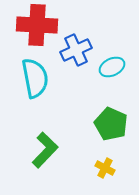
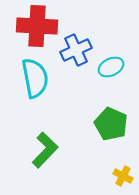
red cross: moved 1 px down
cyan ellipse: moved 1 px left
yellow cross: moved 18 px right, 8 px down
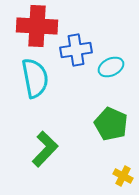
blue cross: rotated 16 degrees clockwise
green L-shape: moved 1 px up
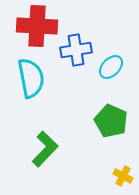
cyan ellipse: rotated 20 degrees counterclockwise
cyan semicircle: moved 4 px left
green pentagon: moved 3 px up
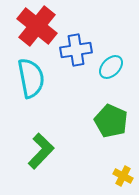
red cross: rotated 36 degrees clockwise
green L-shape: moved 4 px left, 2 px down
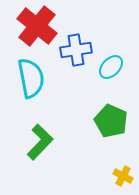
green L-shape: moved 1 px left, 9 px up
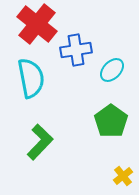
red cross: moved 2 px up
cyan ellipse: moved 1 px right, 3 px down
green pentagon: rotated 12 degrees clockwise
yellow cross: rotated 24 degrees clockwise
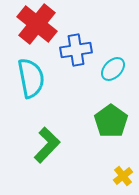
cyan ellipse: moved 1 px right, 1 px up
green L-shape: moved 7 px right, 3 px down
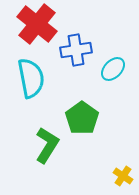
green pentagon: moved 29 px left, 3 px up
green L-shape: rotated 12 degrees counterclockwise
yellow cross: rotated 18 degrees counterclockwise
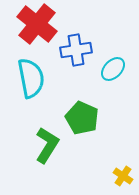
green pentagon: rotated 12 degrees counterclockwise
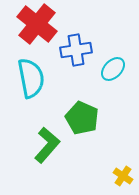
green L-shape: rotated 9 degrees clockwise
